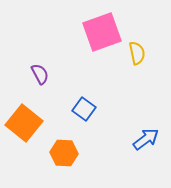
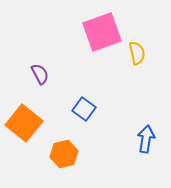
blue arrow: rotated 44 degrees counterclockwise
orange hexagon: moved 1 px down; rotated 16 degrees counterclockwise
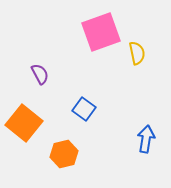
pink square: moved 1 px left
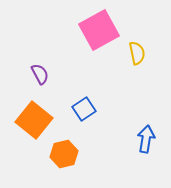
pink square: moved 2 px left, 2 px up; rotated 9 degrees counterclockwise
blue square: rotated 20 degrees clockwise
orange square: moved 10 px right, 3 px up
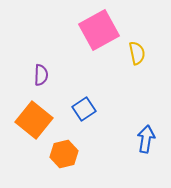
purple semicircle: moved 1 px right, 1 px down; rotated 30 degrees clockwise
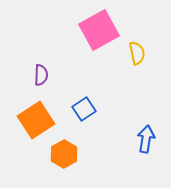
orange square: moved 2 px right; rotated 18 degrees clockwise
orange hexagon: rotated 16 degrees counterclockwise
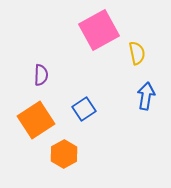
blue arrow: moved 43 px up
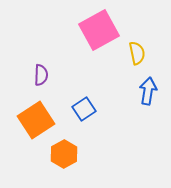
blue arrow: moved 2 px right, 5 px up
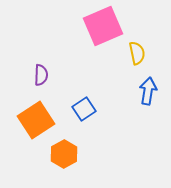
pink square: moved 4 px right, 4 px up; rotated 6 degrees clockwise
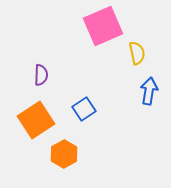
blue arrow: moved 1 px right
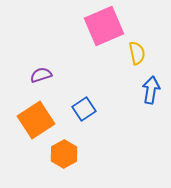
pink square: moved 1 px right
purple semicircle: rotated 110 degrees counterclockwise
blue arrow: moved 2 px right, 1 px up
